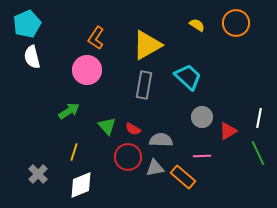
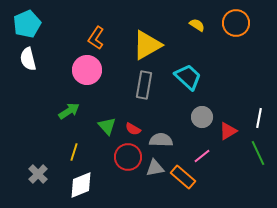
white semicircle: moved 4 px left, 2 px down
pink line: rotated 36 degrees counterclockwise
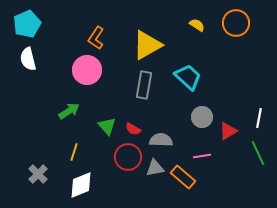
pink line: rotated 30 degrees clockwise
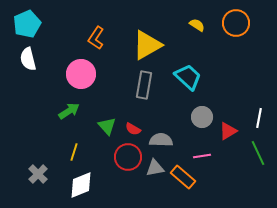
pink circle: moved 6 px left, 4 px down
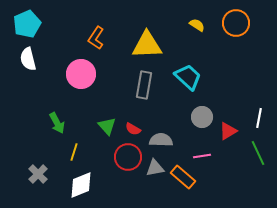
yellow triangle: rotated 28 degrees clockwise
green arrow: moved 12 px left, 12 px down; rotated 95 degrees clockwise
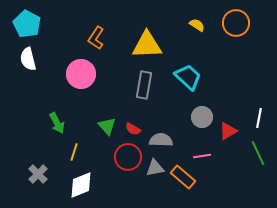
cyan pentagon: rotated 20 degrees counterclockwise
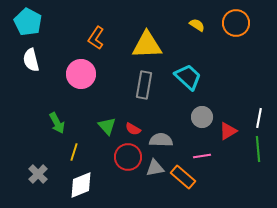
cyan pentagon: moved 1 px right, 2 px up
white semicircle: moved 3 px right, 1 px down
green line: moved 4 px up; rotated 20 degrees clockwise
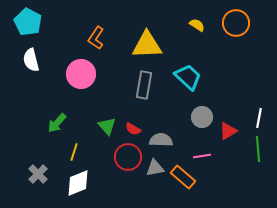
green arrow: rotated 70 degrees clockwise
white diamond: moved 3 px left, 2 px up
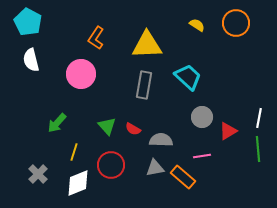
red circle: moved 17 px left, 8 px down
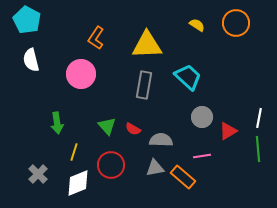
cyan pentagon: moved 1 px left, 2 px up
green arrow: rotated 50 degrees counterclockwise
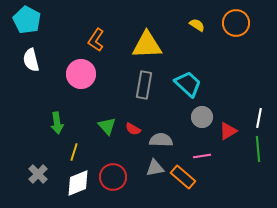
orange L-shape: moved 2 px down
cyan trapezoid: moved 7 px down
red circle: moved 2 px right, 12 px down
